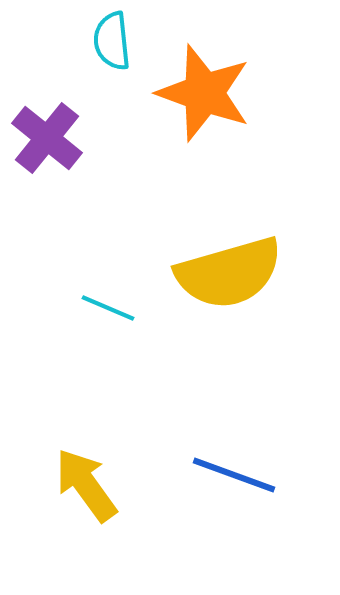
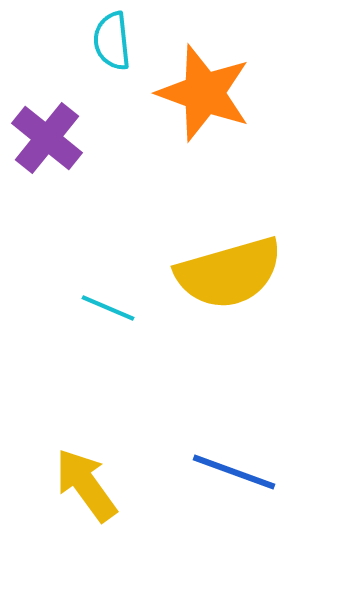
blue line: moved 3 px up
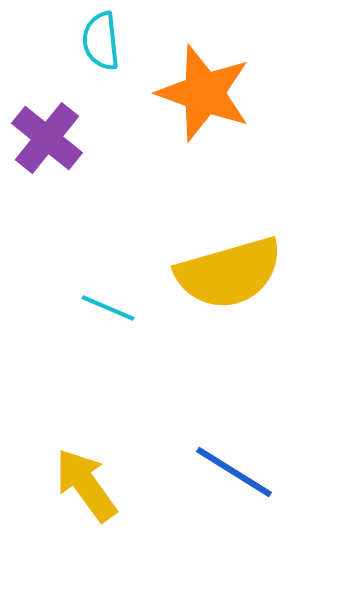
cyan semicircle: moved 11 px left
blue line: rotated 12 degrees clockwise
